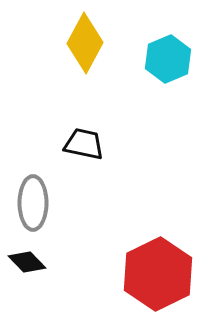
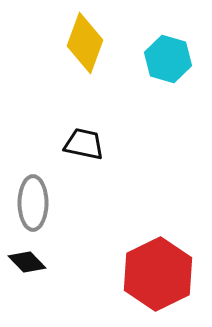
yellow diamond: rotated 8 degrees counterclockwise
cyan hexagon: rotated 21 degrees counterclockwise
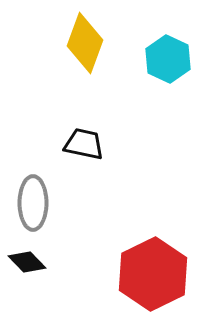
cyan hexagon: rotated 9 degrees clockwise
red hexagon: moved 5 px left
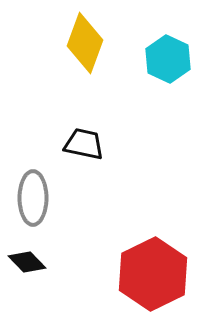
gray ellipse: moved 5 px up
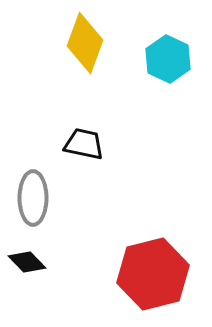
red hexagon: rotated 12 degrees clockwise
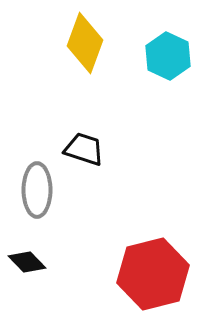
cyan hexagon: moved 3 px up
black trapezoid: moved 5 px down; rotated 6 degrees clockwise
gray ellipse: moved 4 px right, 8 px up
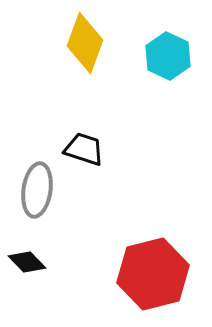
gray ellipse: rotated 8 degrees clockwise
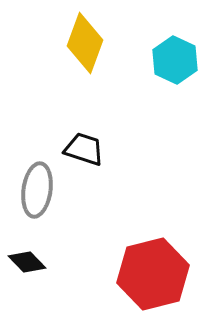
cyan hexagon: moved 7 px right, 4 px down
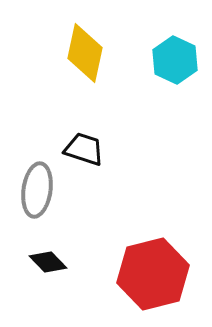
yellow diamond: moved 10 px down; rotated 8 degrees counterclockwise
black diamond: moved 21 px right
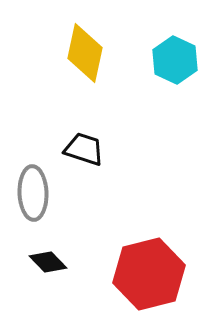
gray ellipse: moved 4 px left, 3 px down; rotated 10 degrees counterclockwise
red hexagon: moved 4 px left
